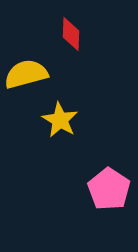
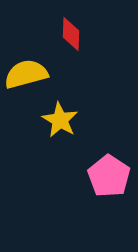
pink pentagon: moved 13 px up
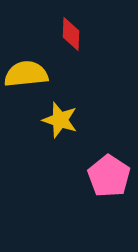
yellow semicircle: rotated 9 degrees clockwise
yellow star: rotated 12 degrees counterclockwise
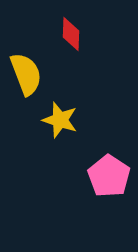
yellow semicircle: rotated 75 degrees clockwise
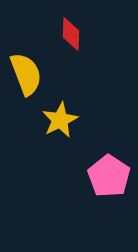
yellow star: rotated 27 degrees clockwise
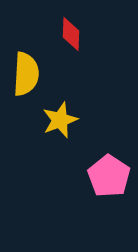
yellow semicircle: rotated 24 degrees clockwise
yellow star: rotated 6 degrees clockwise
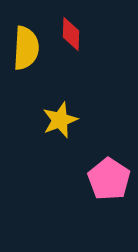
yellow semicircle: moved 26 px up
pink pentagon: moved 3 px down
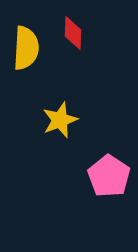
red diamond: moved 2 px right, 1 px up
pink pentagon: moved 3 px up
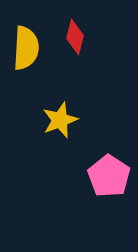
red diamond: moved 2 px right, 4 px down; rotated 12 degrees clockwise
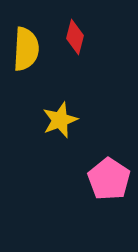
yellow semicircle: moved 1 px down
pink pentagon: moved 3 px down
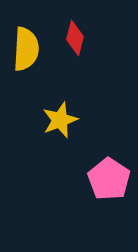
red diamond: moved 1 px down
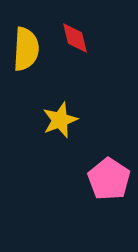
red diamond: rotated 28 degrees counterclockwise
